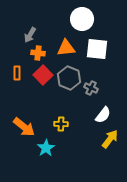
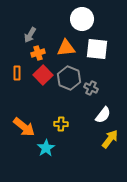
orange cross: rotated 24 degrees counterclockwise
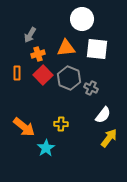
orange cross: moved 1 px down
yellow arrow: moved 1 px left, 1 px up
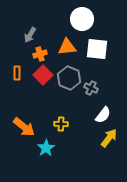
orange triangle: moved 1 px right, 1 px up
orange cross: moved 2 px right
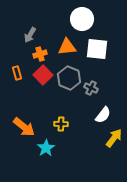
orange rectangle: rotated 16 degrees counterclockwise
yellow arrow: moved 5 px right
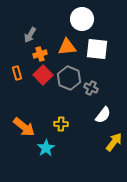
yellow arrow: moved 4 px down
